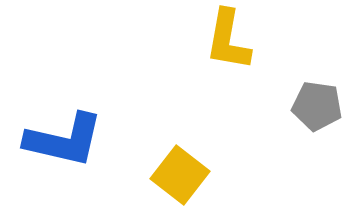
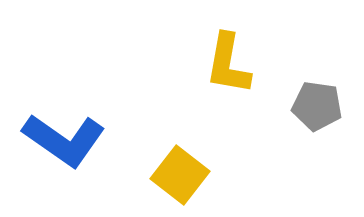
yellow L-shape: moved 24 px down
blue L-shape: rotated 22 degrees clockwise
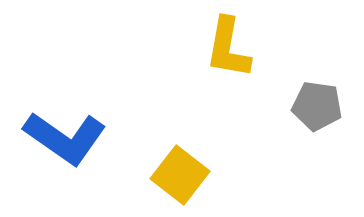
yellow L-shape: moved 16 px up
blue L-shape: moved 1 px right, 2 px up
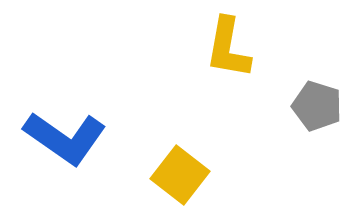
gray pentagon: rotated 9 degrees clockwise
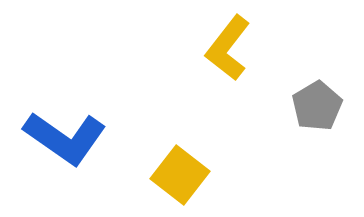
yellow L-shape: rotated 28 degrees clockwise
gray pentagon: rotated 24 degrees clockwise
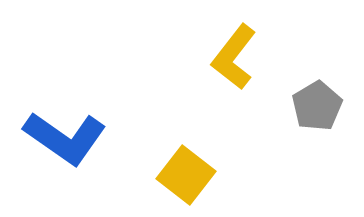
yellow L-shape: moved 6 px right, 9 px down
yellow square: moved 6 px right
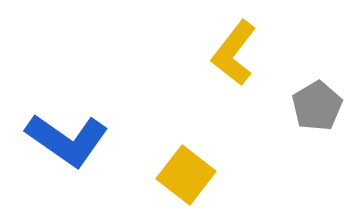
yellow L-shape: moved 4 px up
blue L-shape: moved 2 px right, 2 px down
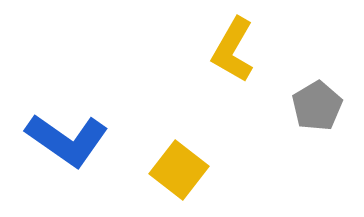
yellow L-shape: moved 1 px left, 3 px up; rotated 8 degrees counterclockwise
yellow square: moved 7 px left, 5 px up
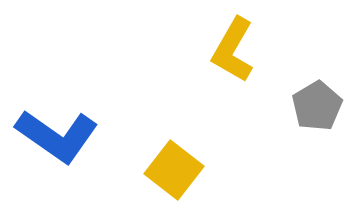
blue L-shape: moved 10 px left, 4 px up
yellow square: moved 5 px left
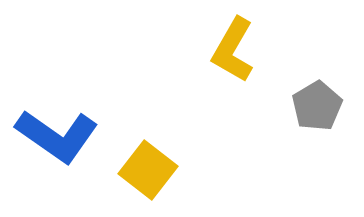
yellow square: moved 26 px left
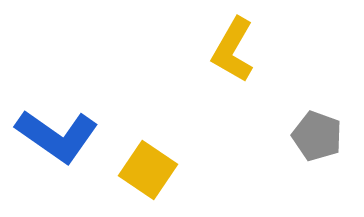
gray pentagon: moved 30 px down; rotated 21 degrees counterclockwise
yellow square: rotated 4 degrees counterclockwise
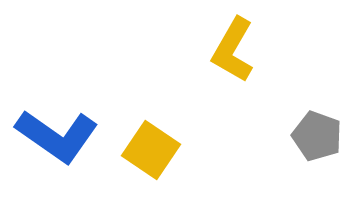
yellow square: moved 3 px right, 20 px up
